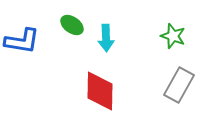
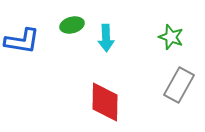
green ellipse: rotated 50 degrees counterclockwise
green star: moved 2 px left, 1 px down
red diamond: moved 5 px right, 11 px down
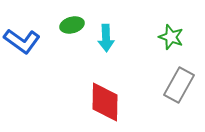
blue L-shape: rotated 27 degrees clockwise
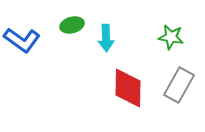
green star: rotated 10 degrees counterclockwise
blue L-shape: moved 1 px up
red diamond: moved 23 px right, 14 px up
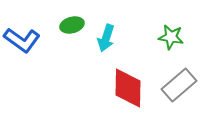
cyan arrow: rotated 20 degrees clockwise
gray rectangle: rotated 20 degrees clockwise
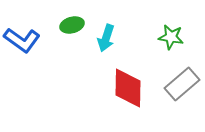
gray rectangle: moved 3 px right, 1 px up
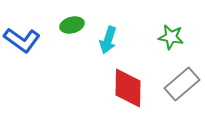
cyan arrow: moved 2 px right, 2 px down
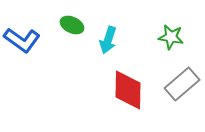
green ellipse: rotated 40 degrees clockwise
red diamond: moved 2 px down
